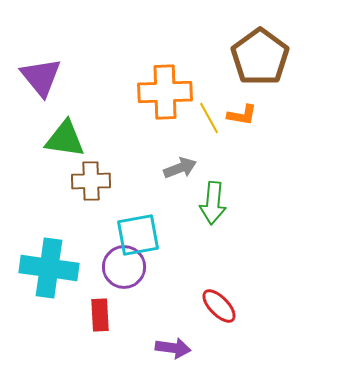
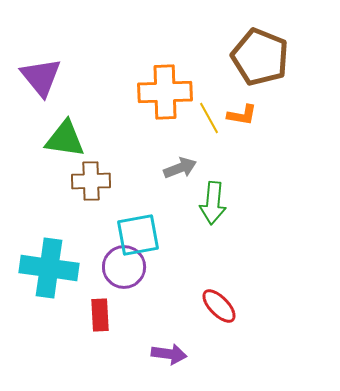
brown pentagon: rotated 14 degrees counterclockwise
purple arrow: moved 4 px left, 6 px down
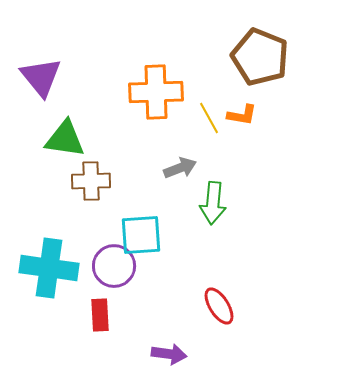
orange cross: moved 9 px left
cyan square: moved 3 px right; rotated 6 degrees clockwise
purple circle: moved 10 px left, 1 px up
red ellipse: rotated 12 degrees clockwise
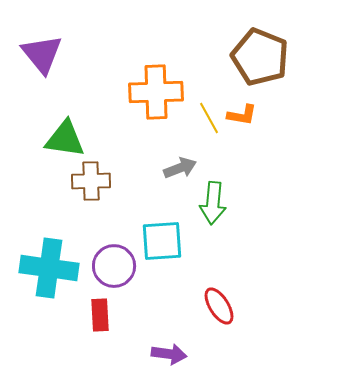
purple triangle: moved 1 px right, 23 px up
cyan square: moved 21 px right, 6 px down
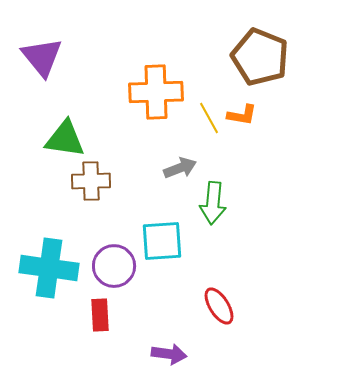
purple triangle: moved 3 px down
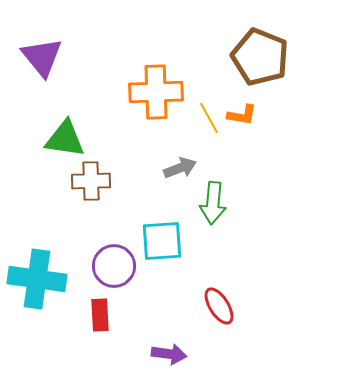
cyan cross: moved 12 px left, 11 px down
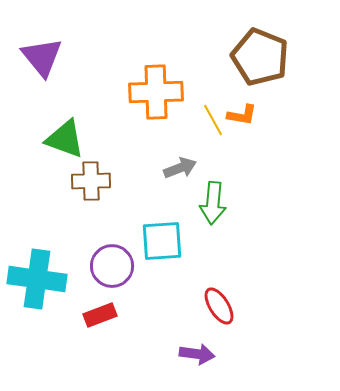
yellow line: moved 4 px right, 2 px down
green triangle: rotated 12 degrees clockwise
purple circle: moved 2 px left
red rectangle: rotated 72 degrees clockwise
purple arrow: moved 28 px right
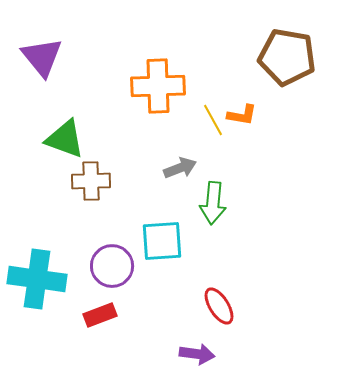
brown pentagon: moved 27 px right; rotated 12 degrees counterclockwise
orange cross: moved 2 px right, 6 px up
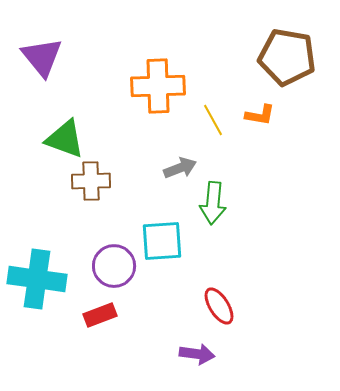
orange L-shape: moved 18 px right
purple circle: moved 2 px right
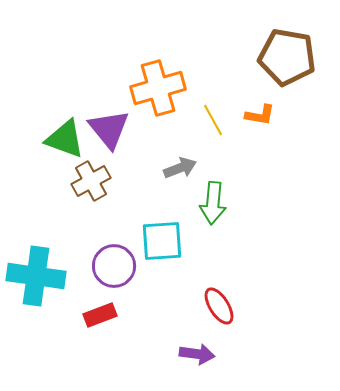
purple triangle: moved 67 px right, 72 px down
orange cross: moved 2 px down; rotated 14 degrees counterclockwise
brown cross: rotated 27 degrees counterclockwise
cyan cross: moved 1 px left, 3 px up
